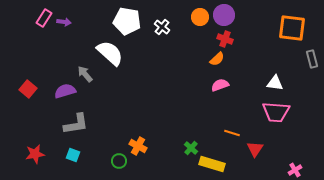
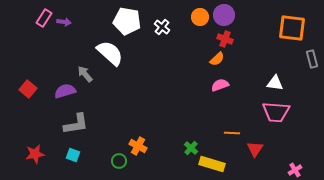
orange line: rotated 14 degrees counterclockwise
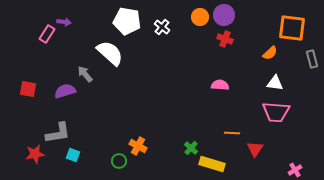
pink rectangle: moved 3 px right, 16 px down
orange semicircle: moved 53 px right, 6 px up
pink semicircle: rotated 24 degrees clockwise
red square: rotated 30 degrees counterclockwise
gray L-shape: moved 18 px left, 9 px down
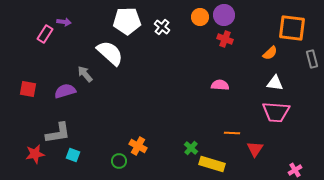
white pentagon: rotated 12 degrees counterclockwise
pink rectangle: moved 2 px left
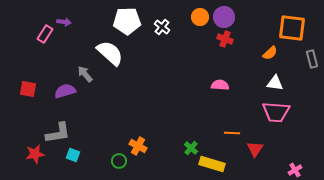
purple circle: moved 2 px down
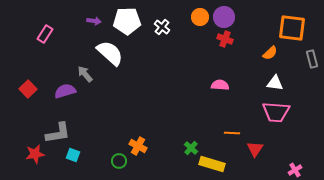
purple arrow: moved 30 px right, 1 px up
red square: rotated 36 degrees clockwise
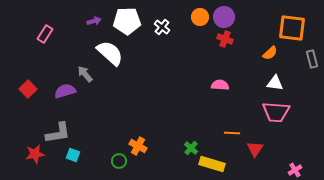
purple arrow: rotated 24 degrees counterclockwise
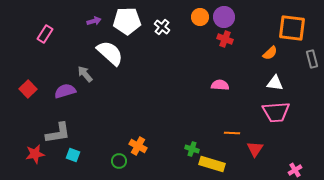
pink trapezoid: rotated 8 degrees counterclockwise
green cross: moved 1 px right, 1 px down; rotated 24 degrees counterclockwise
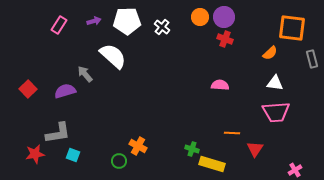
pink rectangle: moved 14 px right, 9 px up
white semicircle: moved 3 px right, 3 px down
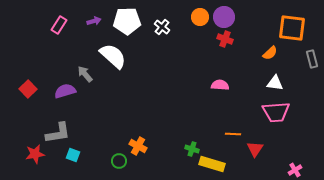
orange line: moved 1 px right, 1 px down
